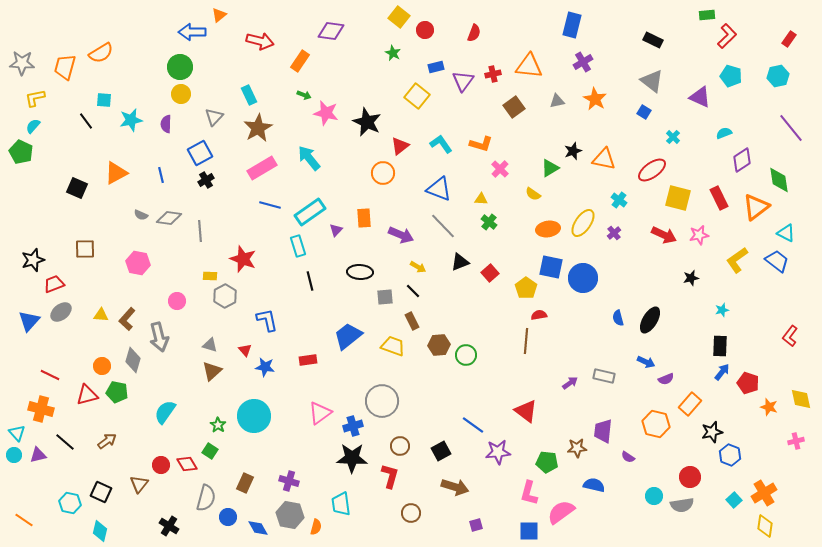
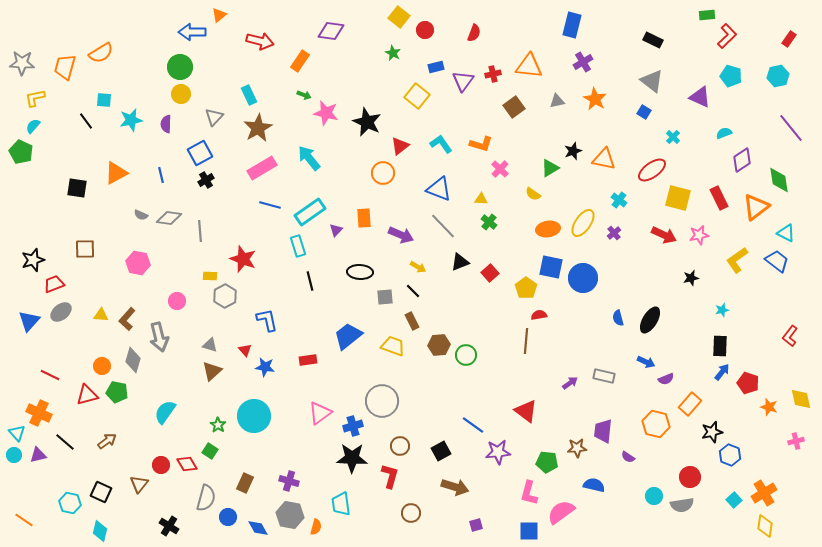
black square at (77, 188): rotated 15 degrees counterclockwise
orange cross at (41, 409): moved 2 px left, 4 px down; rotated 10 degrees clockwise
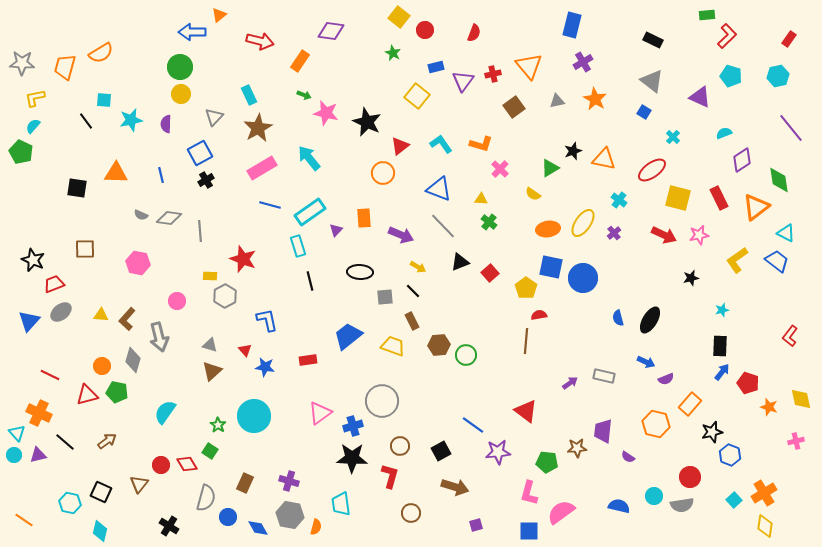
orange triangle at (529, 66): rotated 44 degrees clockwise
orange triangle at (116, 173): rotated 30 degrees clockwise
black star at (33, 260): rotated 30 degrees counterclockwise
blue semicircle at (594, 485): moved 25 px right, 21 px down
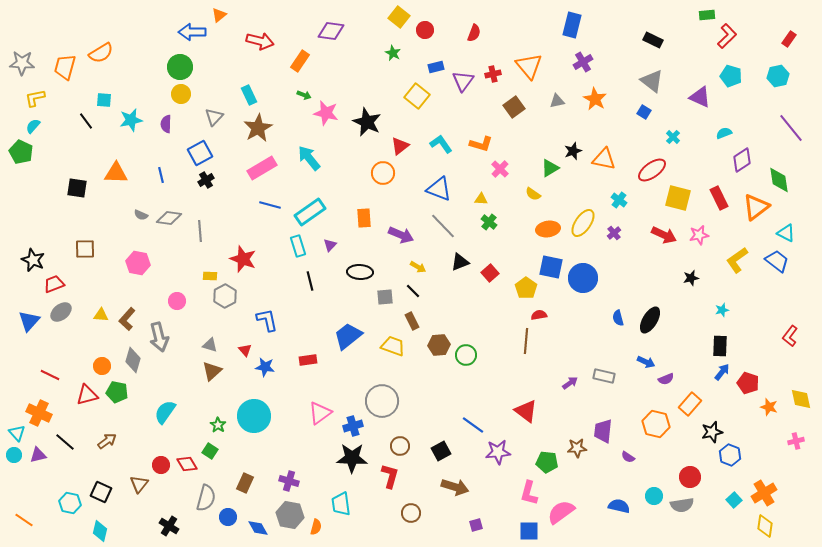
purple triangle at (336, 230): moved 6 px left, 15 px down
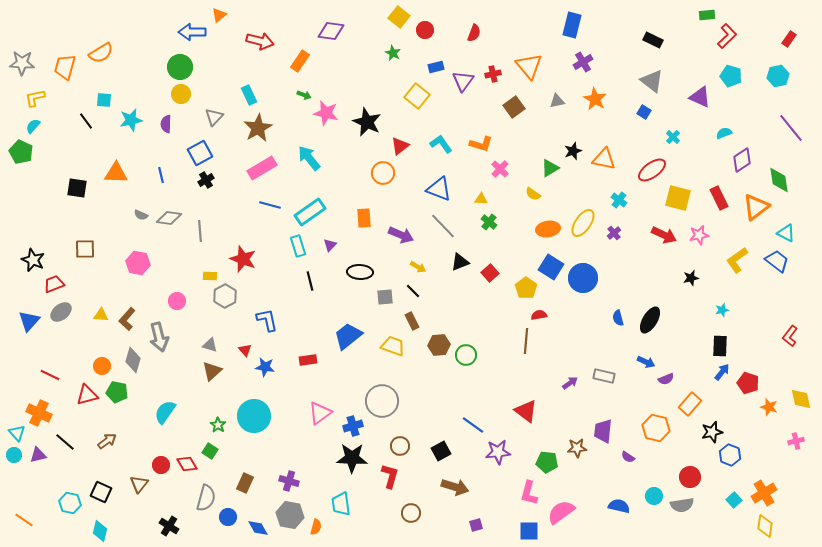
blue square at (551, 267): rotated 20 degrees clockwise
orange hexagon at (656, 424): moved 4 px down
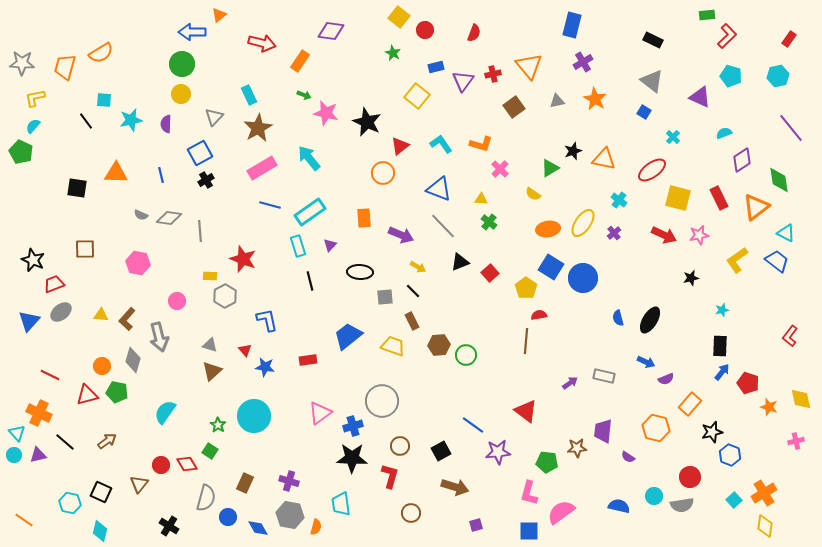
red arrow at (260, 41): moved 2 px right, 2 px down
green circle at (180, 67): moved 2 px right, 3 px up
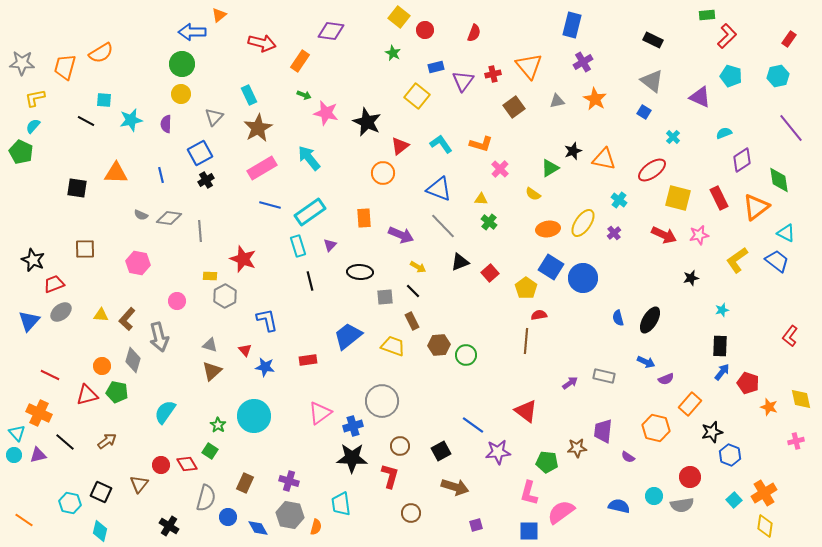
black line at (86, 121): rotated 24 degrees counterclockwise
